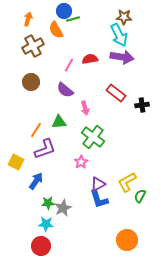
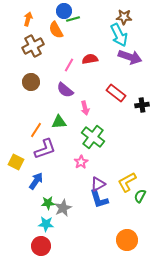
purple arrow: moved 8 px right; rotated 10 degrees clockwise
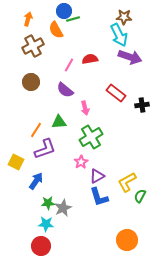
green cross: moved 2 px left; rotated 20 degrees clockwise
purple triangle: moved 1 px left, 8 px up
blue L-shape: moved 2 px up
